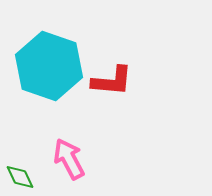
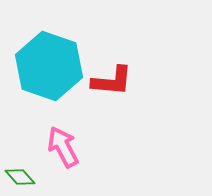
pink arrow: moved 6 px left, 12 px up
green diamond: rotated 16 degrees counterclockwise
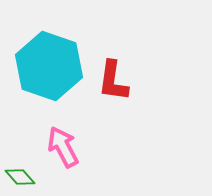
red L-shape: moved 1 px right; rotated 93 degrees clockwise
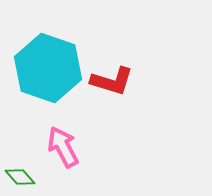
cyan hexagon: moved 1 px left, 2 px down
red L-shape: moved 1 px left; rotated 81 degrees counterclockwise
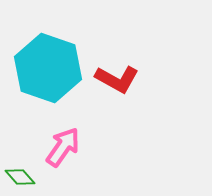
red L-shape: moved 5 px right, 2 px up; rotated 12 degrees clockwise
pink arrow: rotated 63 degrees clockwise
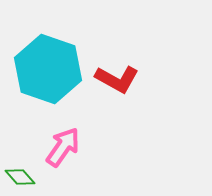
cyan hexagon: moved 1 px down
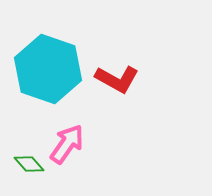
pink arrow: moved 4 px right, 3 px up
green diamond: moved 9 px right, 13 px up
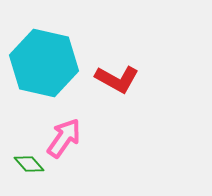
cyan hexagon: moved 4 px left, 6 px up; rotated 6 degrees counterclockwise
pink arrow: moved 3 px left, 6 px up
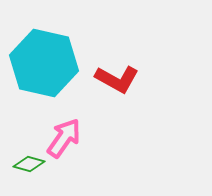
green diamond: rotated 32 degrees counterclockwise
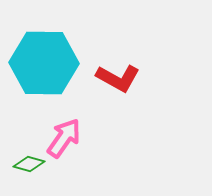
cyan hexagon: rotated 12 degrees counterclockwise
red L-shape: moved 1 px right, 1 px up
